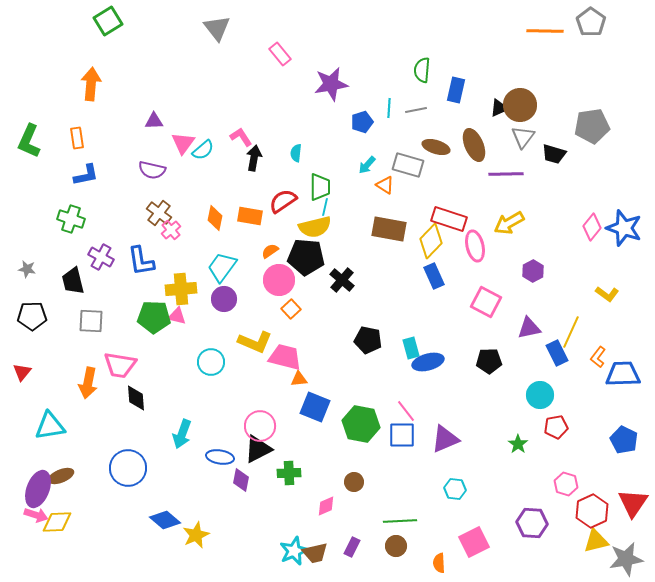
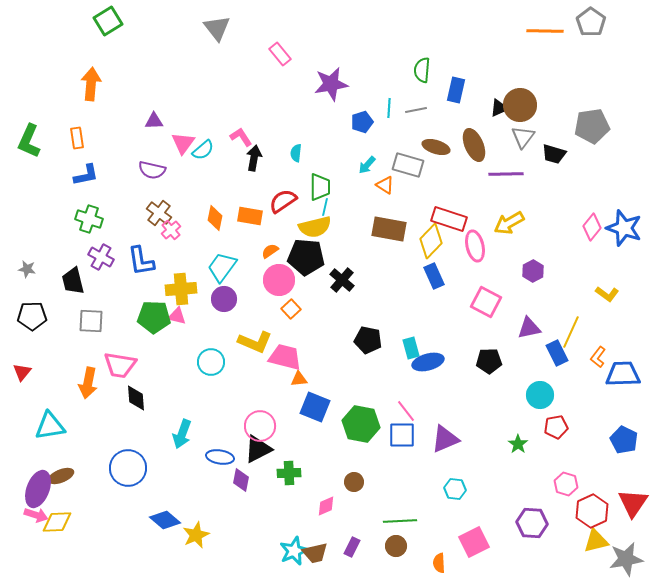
green cross at (71, 219): moved 18 px right
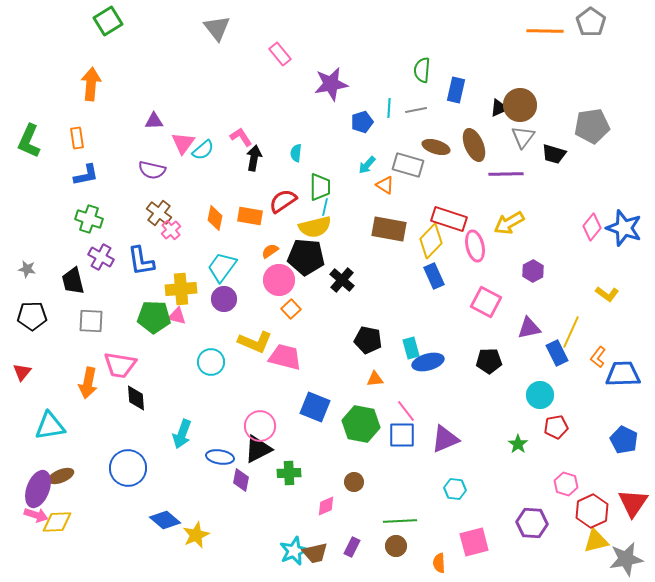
orange triangle at (299, 379): moved 76 px right
pink square at (474, 542): rotated 12 degrees clockwise
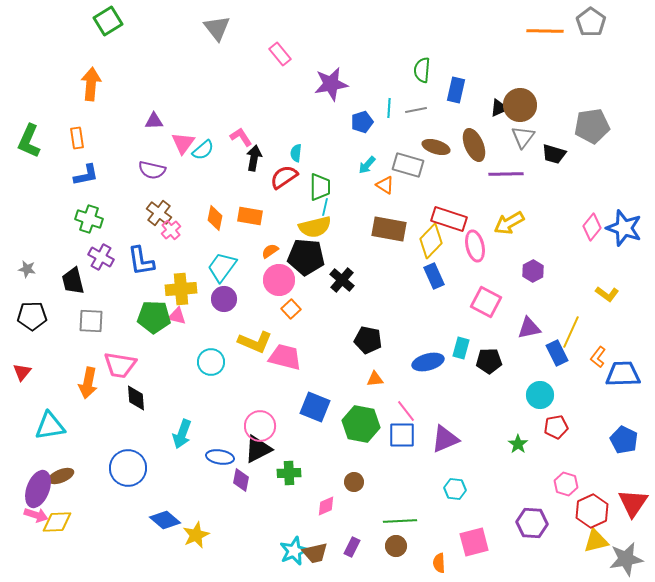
red semicircle at (283, 201): moved 1 px right, 24 px up
cyan rectangle at (411, 348): moved 50 px right; rotated 30 degrees clockwise
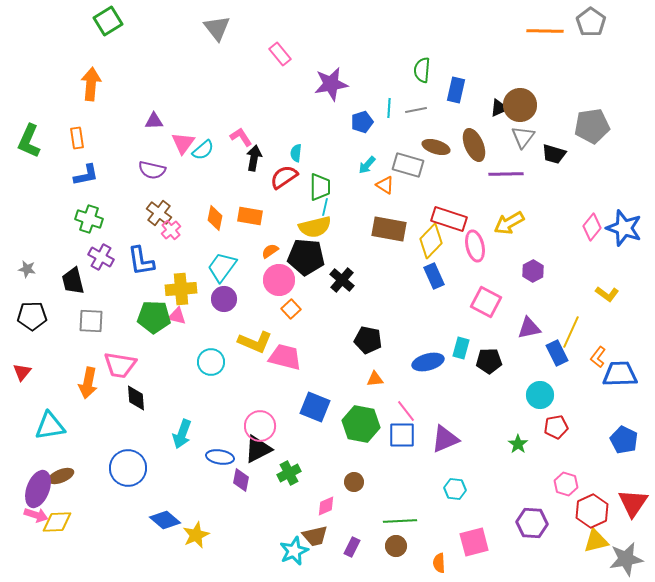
blue trapezoid at (623, 374): moved 3 px left
green cross at (289, 473): rotated 25 degrees counterclockwise
brown trapezoid at (315, 553): moved 17 px up
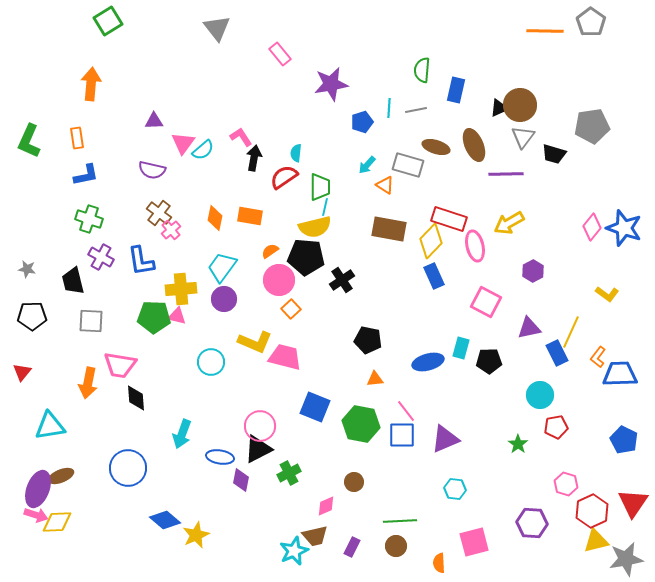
black cross at (342, 280): rotated 15 degrees clockwise
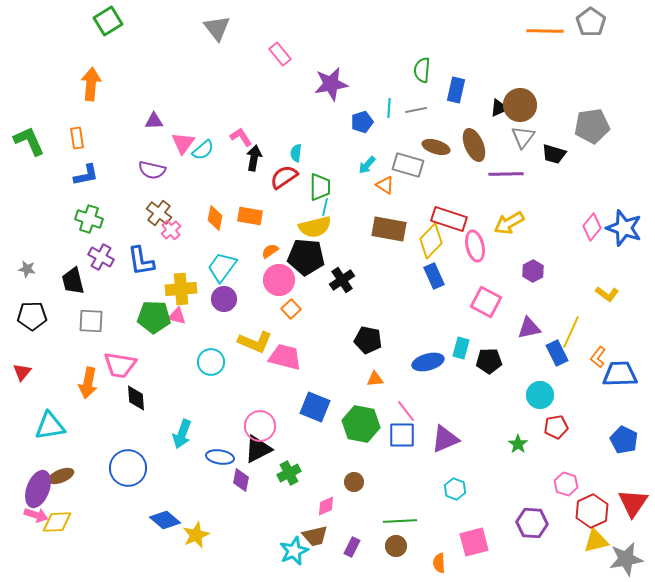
green L-shape at (29, 141): rotated 132 degrees clockwise
cyan hexagon at (455, 489): rotated 15 degrees clockwise
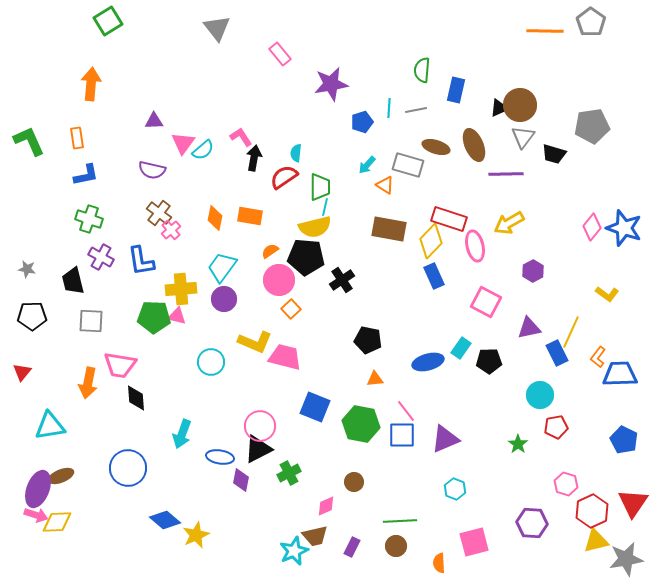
cyan rectangle at (461, 348): rotated 20 degrees clockwise
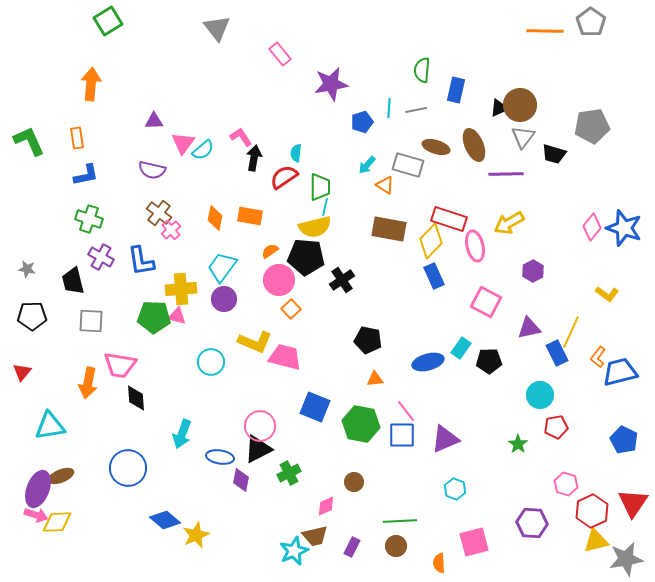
blue trapezoid at (620, 374): moved 2 px up; rotated 12 degrees counterclockwise
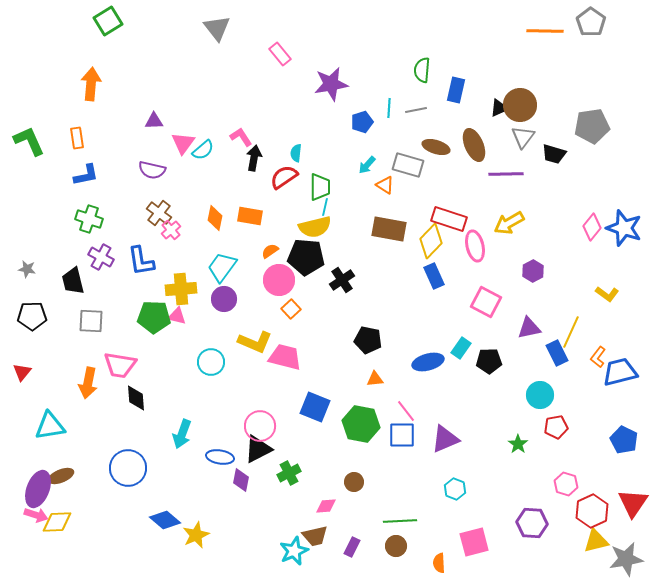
pink diamond at (326, 506): rotated 20 degrees clockwise
